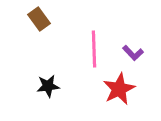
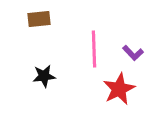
brown rectangle: rotated 60 degrees counterclockwise
black star: moved 4 px left, 10 px up
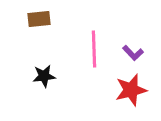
red star: moved 12 px right, 1 px down; rotated 12 degrees clockwise
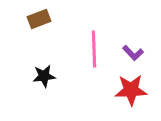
brown rectangle: rotated 15 degrees counterclockwise
red star: rotated 12 degrees clockwise
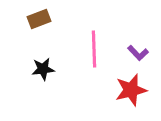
purple L-shape: moved 5 px right
black star: moved 1 px left, 7 px up
red star: rotated 12 degrees counterclockwise
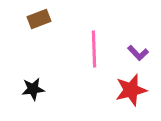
black star: moved 10 px left, 20 px down
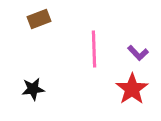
red star: moved 1 px right, 1 px up; rotated 20 degrees counterclockwise
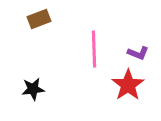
purple L-shape: rotated 25 degrees counterclockwise
red star: moved 4 px left, 4 px up
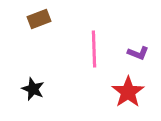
red star: moved 7 px down
black star: rotated 30 degrees clockwise
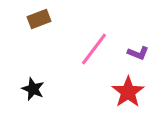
pink line: rotated 39 degrees clockwise
